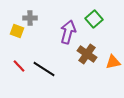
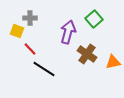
red line: moved 11 px right, 17 px up
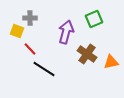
green square: rotated 18 degrees clockwise
purple arrow: moved 2 px left
orange triangle: moved 2 px left
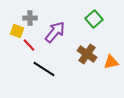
green square: rotated 18 degrees counterclockwise
purple arrow: moved 11 px left; rotated 25 degrees clockwise
red line: moved 1 px left, 4 px up
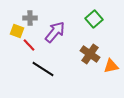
brown cross: moved 3 px right
orange triangle: moved 4 px down
black line: moved 1 px left
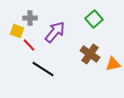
orange triangle: moved 2 px right, 2 px up
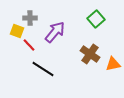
green square: moved 2 px right
